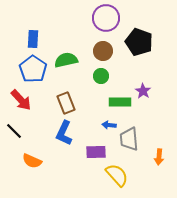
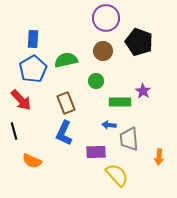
blue pentagon: rotated 8 degrees clockwise
green circle: moved 5 px left, 5 px down
black line: rotated 30 degrees clockwise
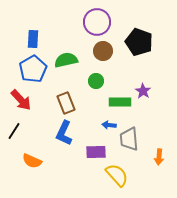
purple circle: moved 9 px left, 4 px down
black line: rotated 48 degrees clockwise
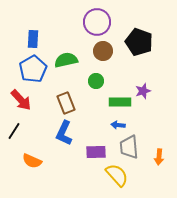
purple star: rotated 21 degrees clockwise
blue arrow: moved 9 px right
gray trapezoid: moved 8 px down
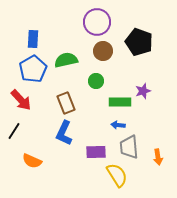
orange arrow: moved 1 px left; rotated 14 degrees counterclockwise
yellow semicircle: rotated 10 degrees clockwise
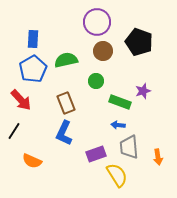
green rectangle: rotated 20 degrees clockwise
purple rectangle: moved 2 px down; rotated 18 degrees counterclockwise
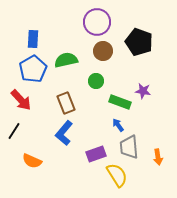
purple star: rotated 28 degrees clockwise
blue arrow: rotated 48 degrees clockwise
blue L-shape: rotated 15 degrees clockwise
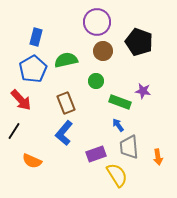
blue rectangle: moved 3 px right, 2 px up; rotated 12 degrees clockwise
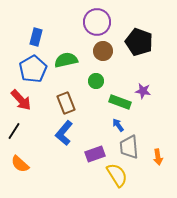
purple rectangle: moved 1 px left
orange semicircle: moved 12 px left, 3 px down; rotated 18 degrees clockwise
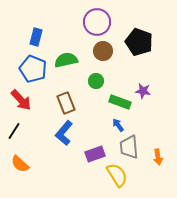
blue pentagon: rotated 20 degrees counterclockwise
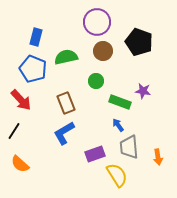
green semicircle: moved 3 px up
blue L-shape: rotated 20 degrees clockwise
